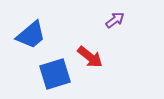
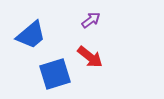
purple arrow: moved 24 px left
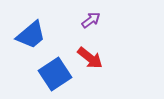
red arrow: moved 1 px down
blue square: rotated 16 degrees counterclockwise
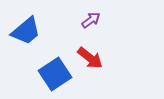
blue trapezoid: moved 5 px left, 4 px up
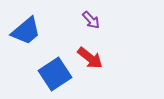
purple arrow: rotated 84 degrees clockwise
